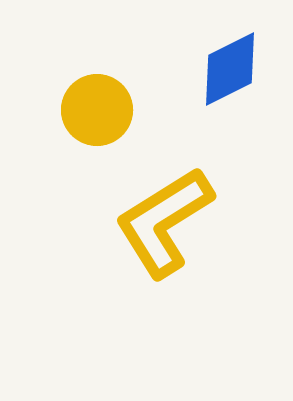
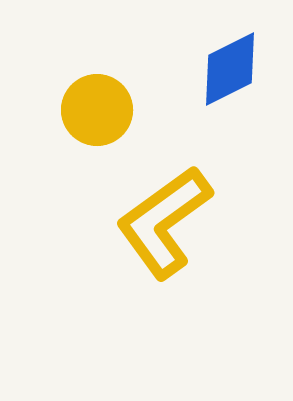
yellow L-shape: rotated 4 degrees counterclockwise
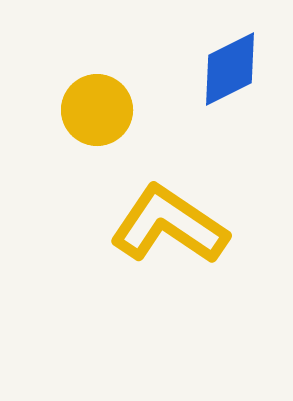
yellow L-shape: moved 5 px right, 3 px down; rotated 70 degrees clockwise
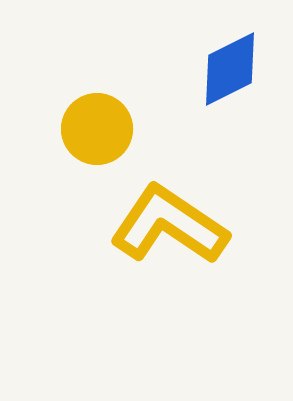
yellow circle: moved 19 px down
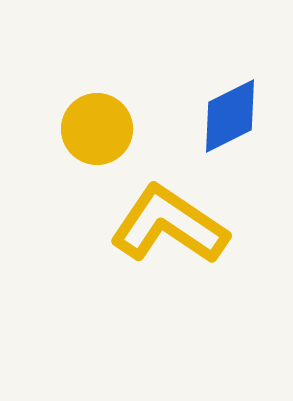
blue diamond: moved 47 px down
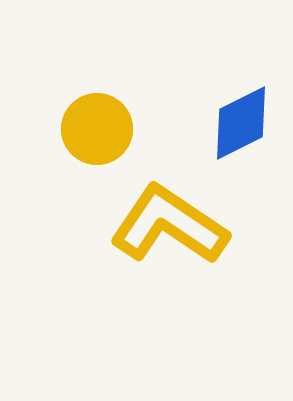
blue diamond: moved 11 px right, 7 px down
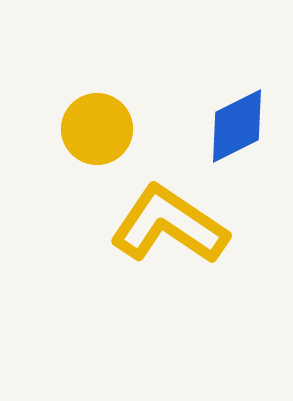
blue diamond: moved 4 px left, 3 px down
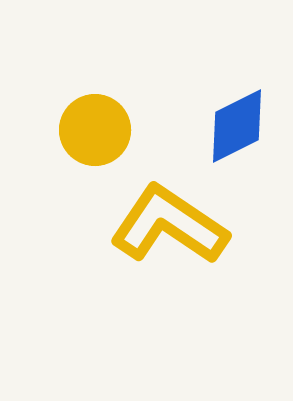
yellow circle: moved 2 px left, 1 px down
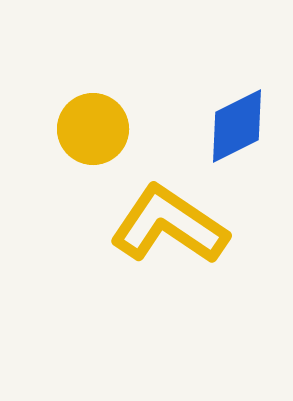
yellow circle: moved 2 px left, 1 px up
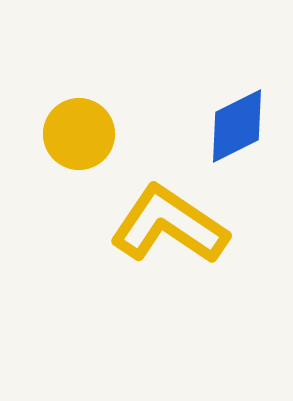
yellow circle: moved 14 px left, 5 px down
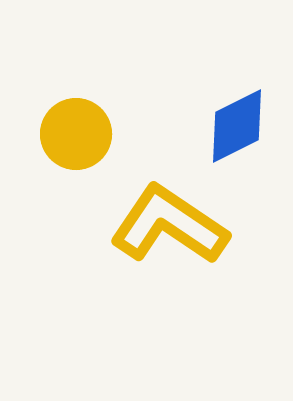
yellow circle: moved 3 px left
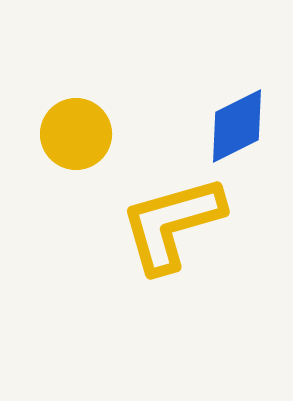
yellow L-shape: moved 3 px right, 1 px up; rotated 50 degrees counterclockwise
